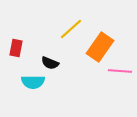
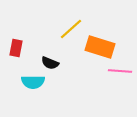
orange rectangle: rotated 72 degrees clockwise
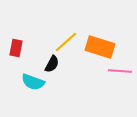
yellow line: moved 5 px left, 13 px down
black semicircle: moved 2 px right, 1 px down; rotated 84 degrees counterclockwise
cyan semicircle: rotated 20 degrees clockwise
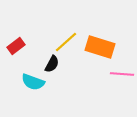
red rectangle: moved 2 px up; rotated 42 degrees clockwise
pink line: moved 2 px right, 3 px down
